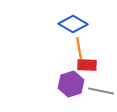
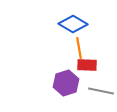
purple hexagon: moved 5 px left, 1 px up
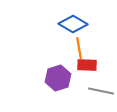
purple hexagon: moved 8 px left, 5 px up
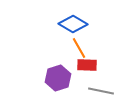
orange line: rotated 20 degrees counterclockwise
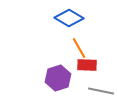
blue diamond: moved 4 px left, 6 px up
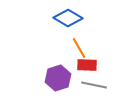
blue diamond: moved 1 px left
gray line: moved 7 px left, 6 px up
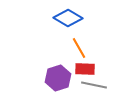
red rectangle: moved 2 px left, 4 px down
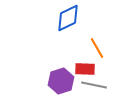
blue diamond: rotated 56 degrees counterclockwise
orange line: moved 18 px right
purple hexagon: moved 3 px right, 3 px down
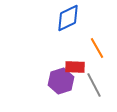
red rectangle: moved 10 px left, 2 px up
gray line: rotated 50 degrees clockwise
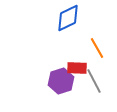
red rectangle: moved 2 px right, 1 px down
gray line: moved 4 px up
